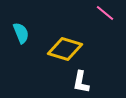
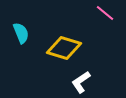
yellow diamond: moved 1 px left, 1 px up
white L-shape: rotated 45 degrees clockwise
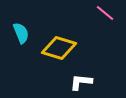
yellow diamond: moved 5 px left
white L-shape: rotated 40 degrees clockwise
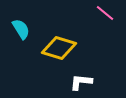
cyan semicircle: moved 4 px up; rotated 10 degrees counterclockwise
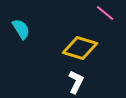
yellow diamond: moved 21 px right
white L-shape: moved 5 px left; rotated 110 degrees clockwise
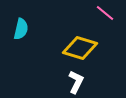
cyan semicircle: rotated 45 degrees clockwise
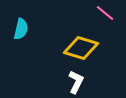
yellow diamond: moved 1 px right
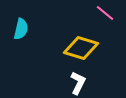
white L-shape: moved 2 px right, 1 px down
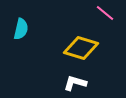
white L-shape: moved 3 px left; rotated 100 degrees counterclockwise
